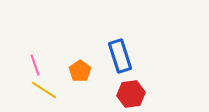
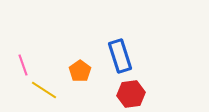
pink line: moved 12 px left
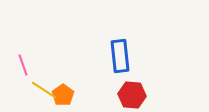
blue rectangle: rotated 12 degrees clockwise
orange pentagon: moved 17 px left, 24 px down
red hexagon: moved 1 px right, 1 px down; rotated 12 degrees clockwise
